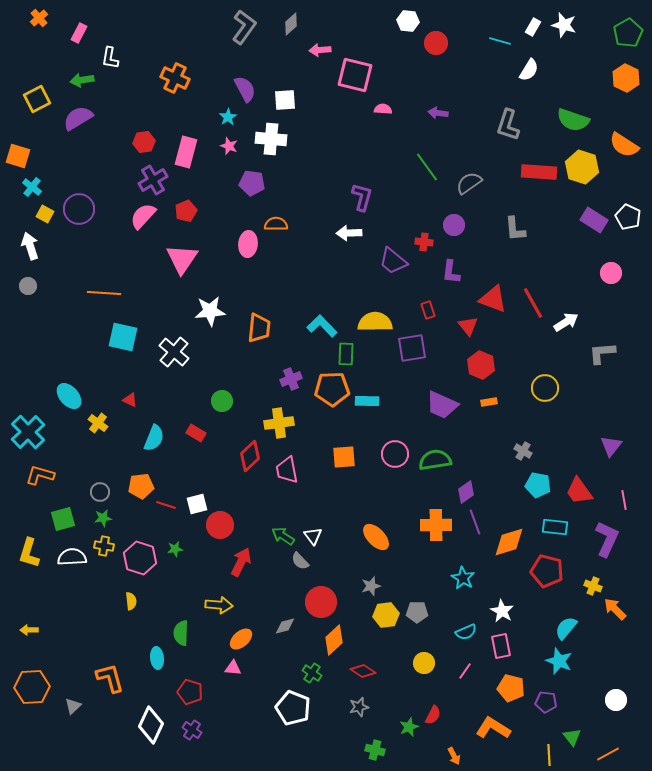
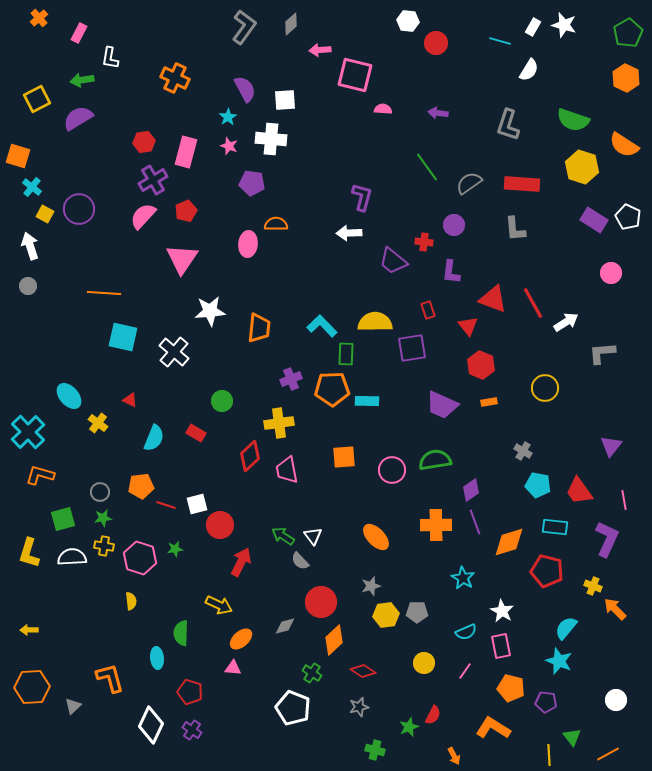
red rectangle at (539, 172): moved 17 px left, 12 px down
pink circle at (395, 454): moved 3 px left, 16 px down
purple diamond at (466, 492): moved 5 px right, 2 px up
yellow arrow at (219, 605): rotated 20 degrees clockwise
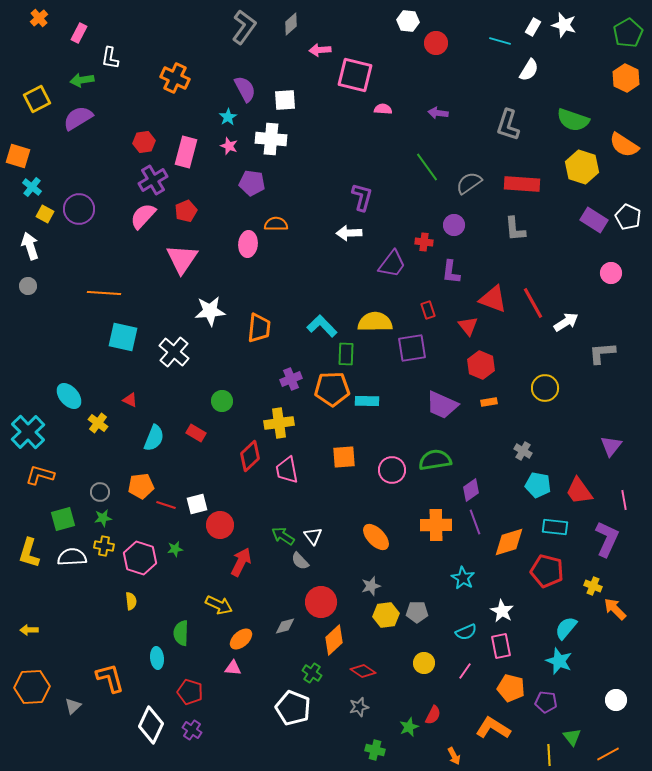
purple trapezoid at (393, 261): moved 1 px left, 3 px down; rotated 92 degrees counterclockwise
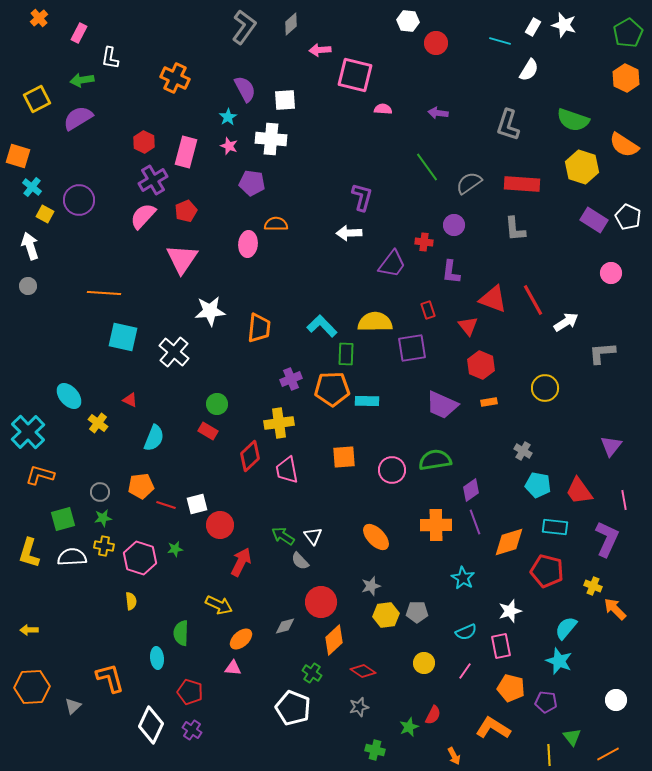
red hexagon at (144, 142): rotated 25 degrees counterclockwise
purple circle at (79, 209): moved 9 px up
red line at (533, 303): moved 3 px up
green circle at (222, 401): moved 5 px left, 3 px down
red rectangle at (196, 433): moved 12 px right, 2 px up
white star at (502, 611): moved 8 px right; rotated 25 degrees clockwise
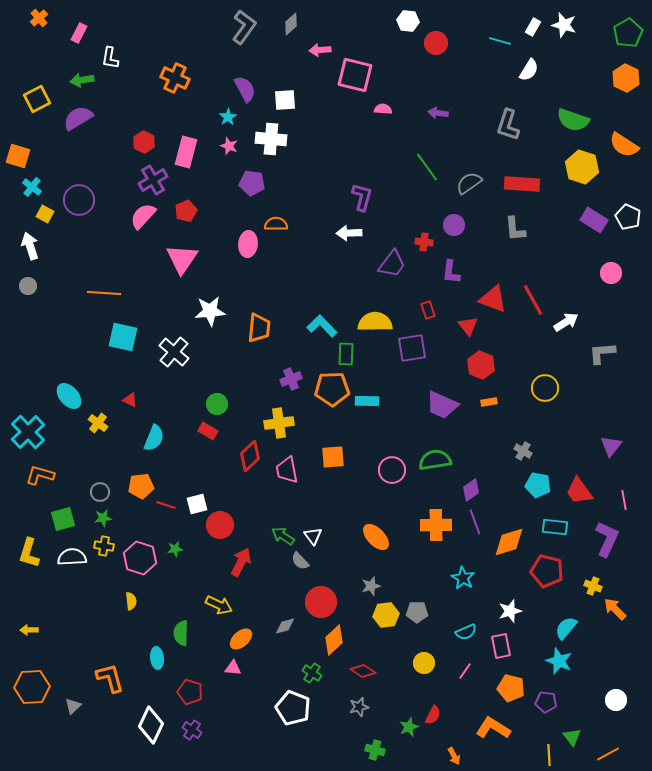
orange square at (344, 457): moved 11 px left
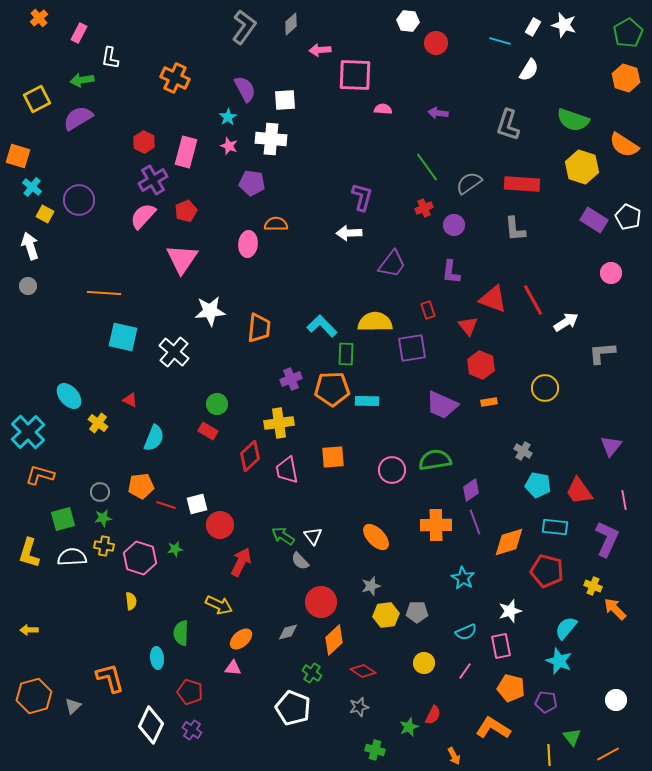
pink square at (355, 75): rotated 12 degrees counterclockwise
orange hexagon at (626, 78): rotated 8 degrees counterclockwise
red cross at (424, 242): moved 34 px up; rotated 30 degrees counterclockwise
gray diamond at (285, 626): moved 3 px right, 6 px down
orange hexagon at (32, 687): moved 2 px right, 9 px down; rotated 12 degrees counterclockwise
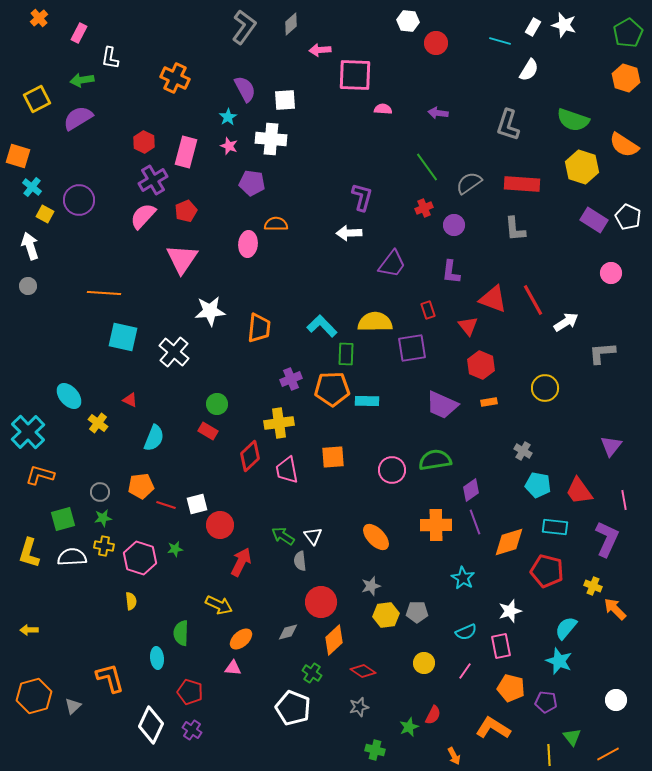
gray semicircle at (300, 561): rotated 36 degrees clockwise
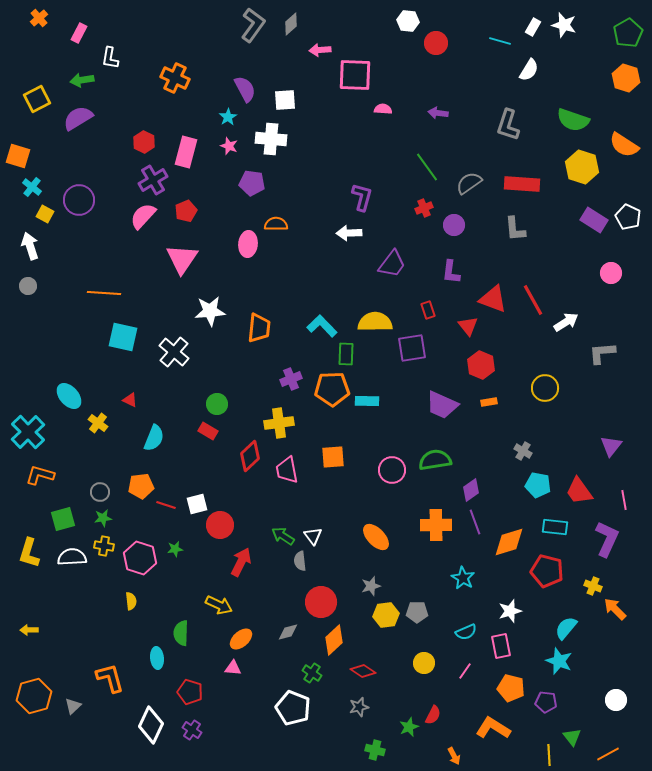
gray L-shape at (244, 27): moved 9 px right, 2 px up
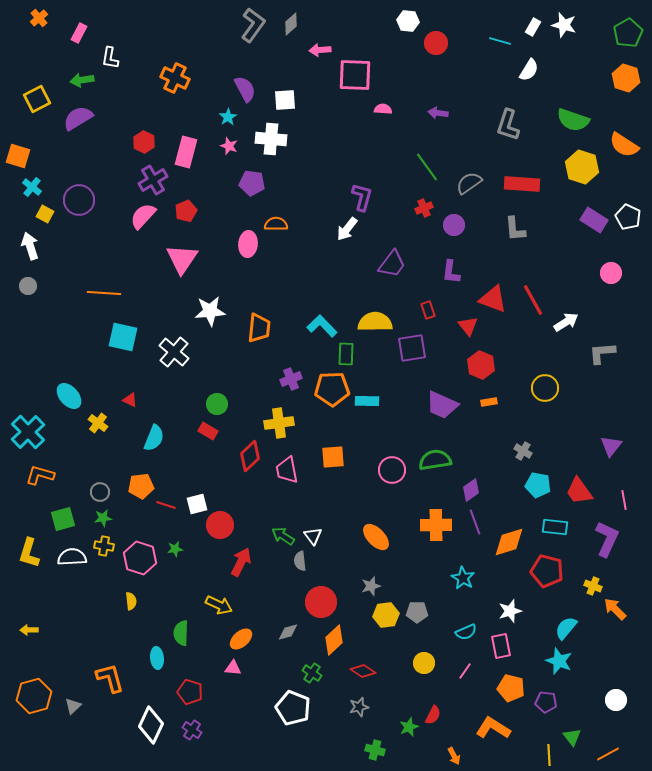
white arrow at (349, 233): moved 2 px left, 4 px up; rotated 50 degrees counterclockwise
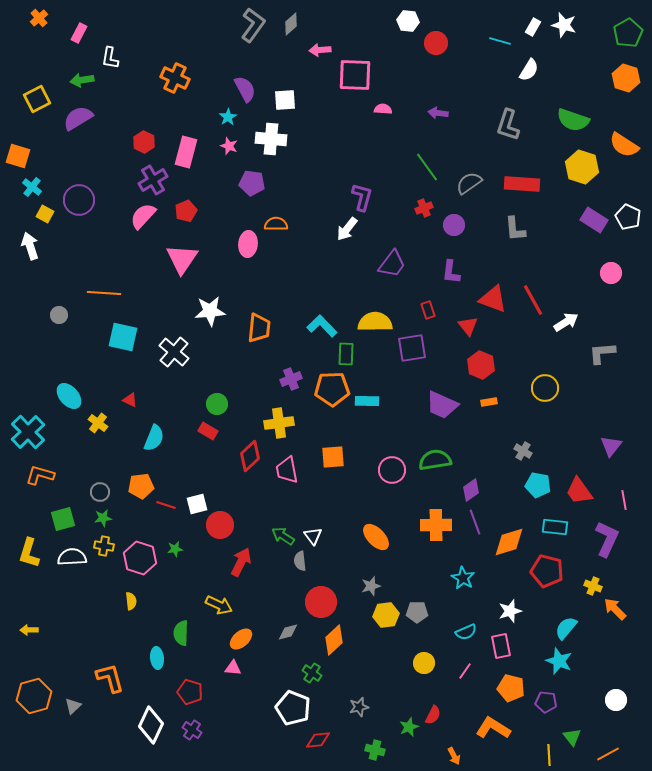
gray circle at (28, 286): moved 31 px right, 29 px down
red diamond at (363, 671): moved 45 px left, 69 px down; rotated 40 degrees counterclockwise
